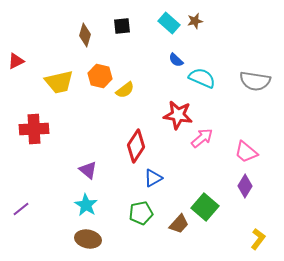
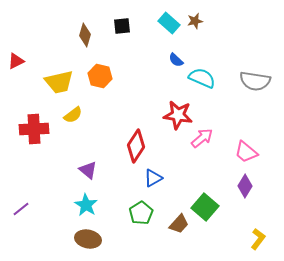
yellow semicircle: moved 52 px left, 25 px down
green pentagon: rotated 20 degrees counterclockwise
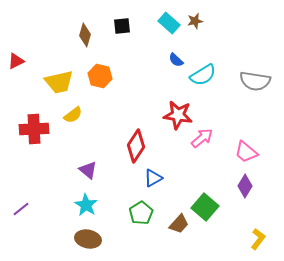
cyan semicircle: moved 1 px right, 3 px up; rotated 124 degrees clockwise
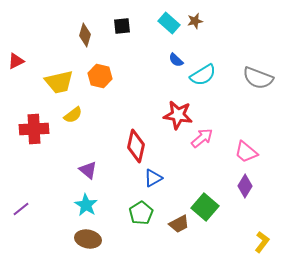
gray semicircle: moved 3 px right, 3 px up; rotated 12 degrees clockwise
red diamond: rotated 20 degrees counterclockwise
brown trapezoid: rotated 20 degrees clockwise
yellow L-shape: moved 4 px right, 3 px down
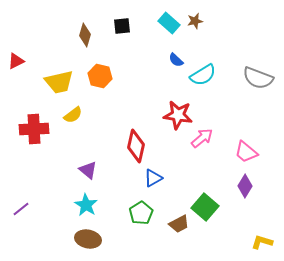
yellow L-shape: rotated 110 degrees counterclockwise
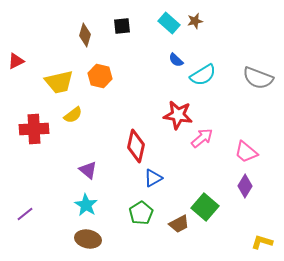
purple line: moved 4 px right, 5 px down
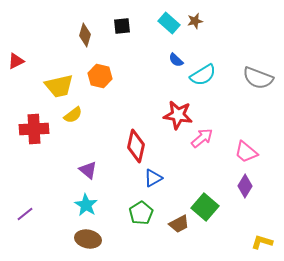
yellow trapezoid: moved 4 px down
